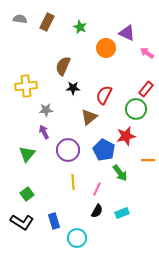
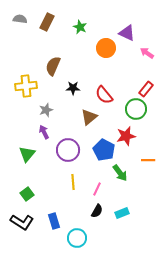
brown semicircle: moved 10 px left
red semicircle: rotated 66 degrees counterclockwise
gray star: rotated 16 degrees counterclockwise
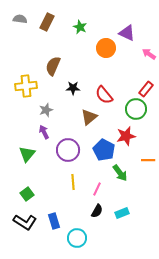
pink arrow: moved 2 px right, 1 px down
black L-shape: moved 3 px right
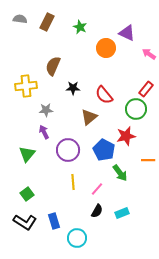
gray star: rotated 16 degrees clockwise
pink line: rotated 16 degrees clockwise
